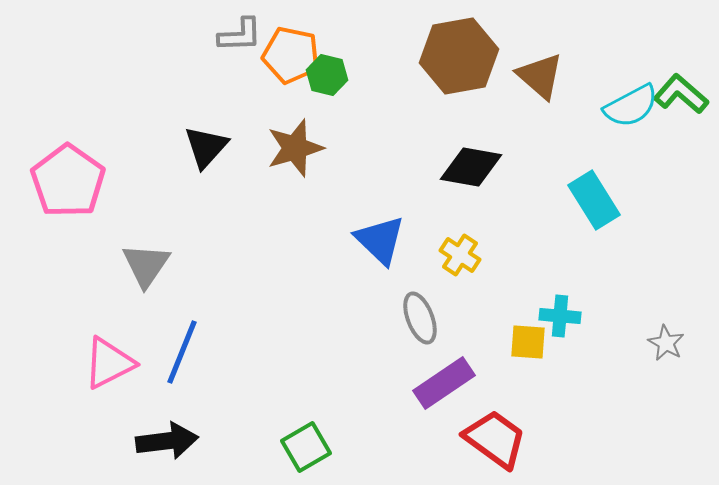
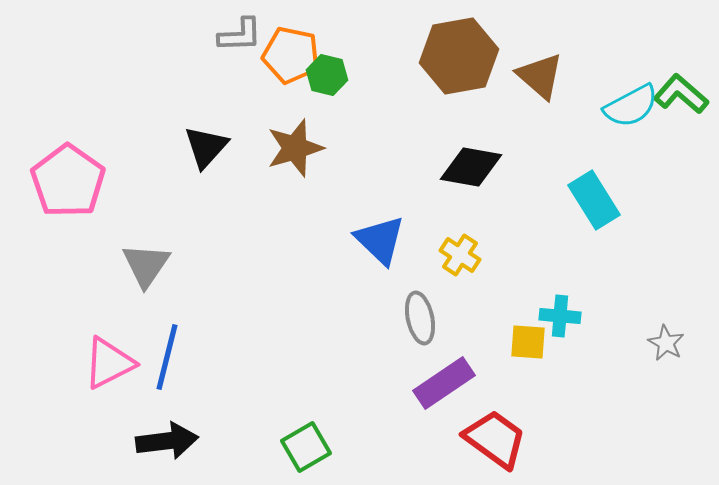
gray ellipse: rotated 9 degrees clockwise
blue line: moved 15 px left, 5 px down; rotated 8 degrees counterclockwise
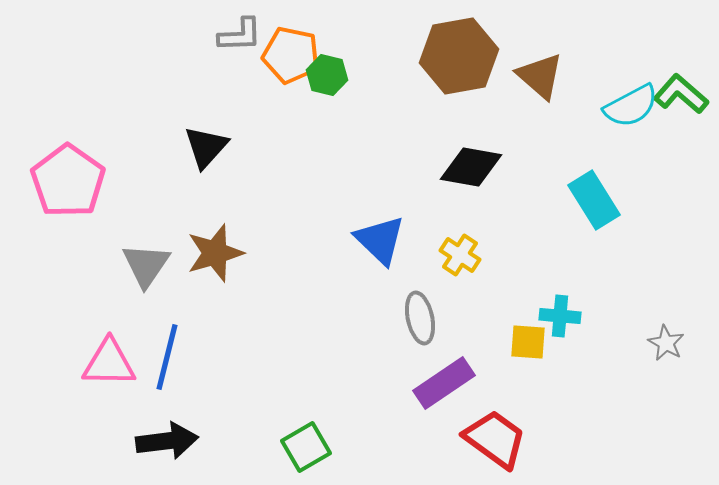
brown star: moved 80 px left, 105 px down
pink triangle: rotated 28 degrees clockwise
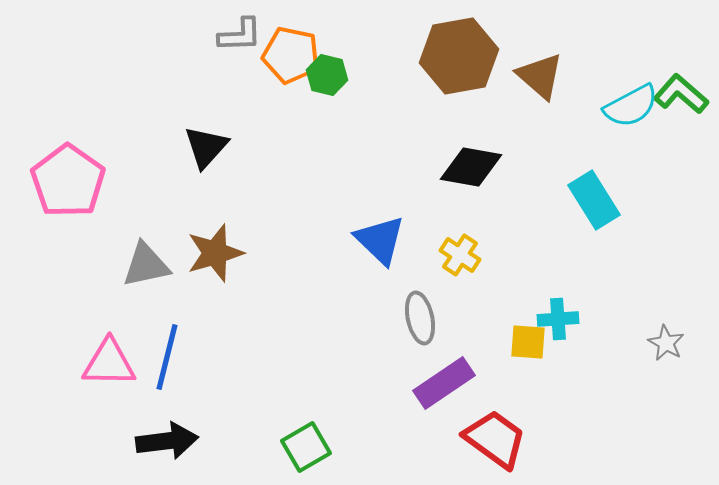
gray triangle: rotated 44 degrees clockwise
cyan cross: moved 2 px left, 3 px down; rotated 9 degrees counterclockwise
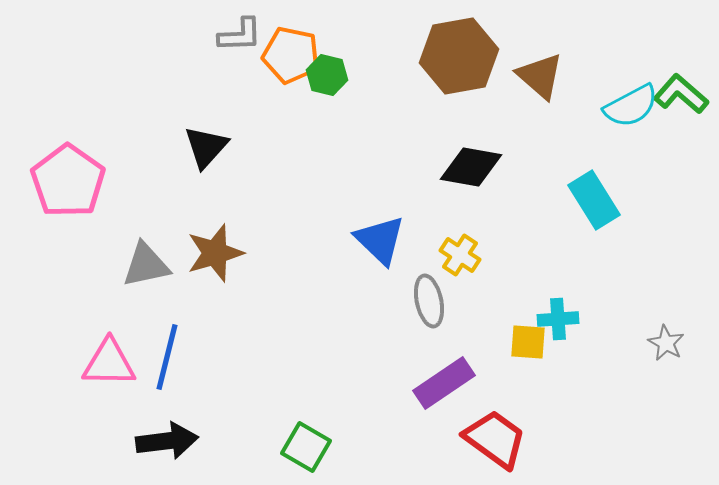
gray ellipse: moved 9 px right, 17 px up
green square: rotated 30 degrees counterclockwise
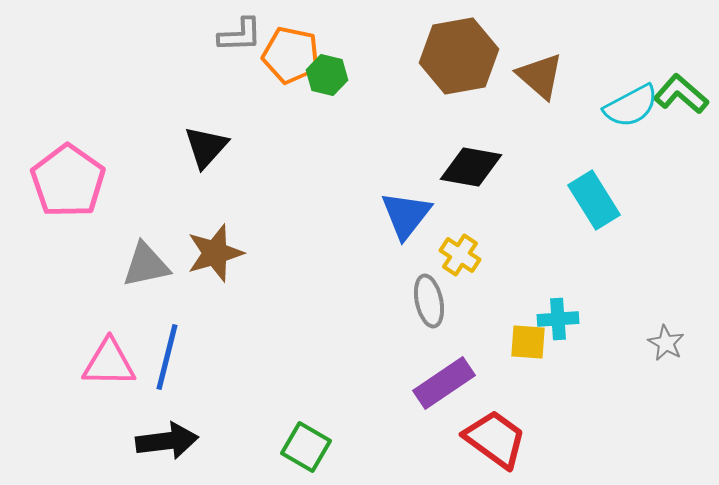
blue triangle: moved 26 px right, 25 px up; rotated 24 degrees clockwise
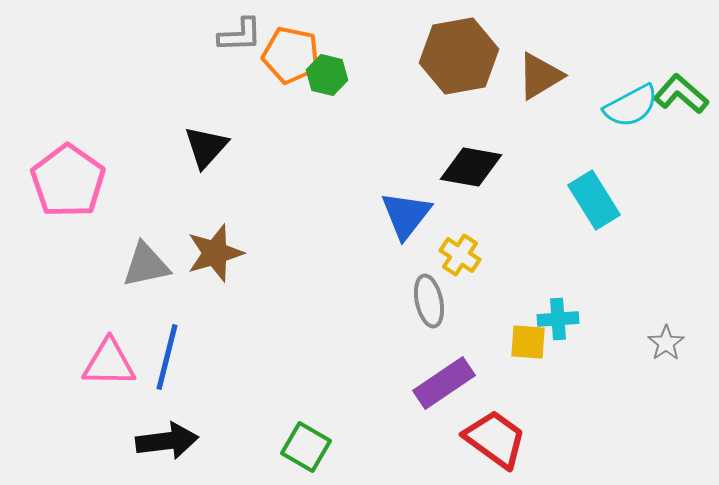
brown triangle: rotated 48 degrees clockwise
gray star: rotated 9 degrees clockwise
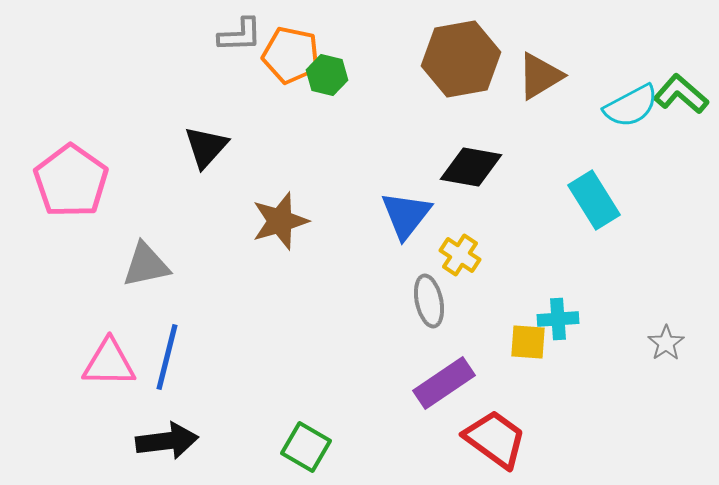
brown hexagon: moved 2 px right, 3 px down
pink pentagon: moved 3 px right
brown star: moved 65 px right, 32 px up
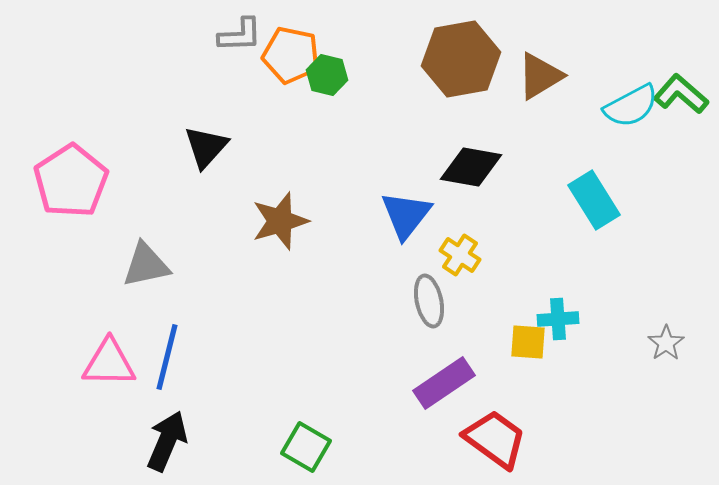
pink pentagon: rotated 4 degrees clockwise
black arrow: rotated 60 degrees counterclockwise
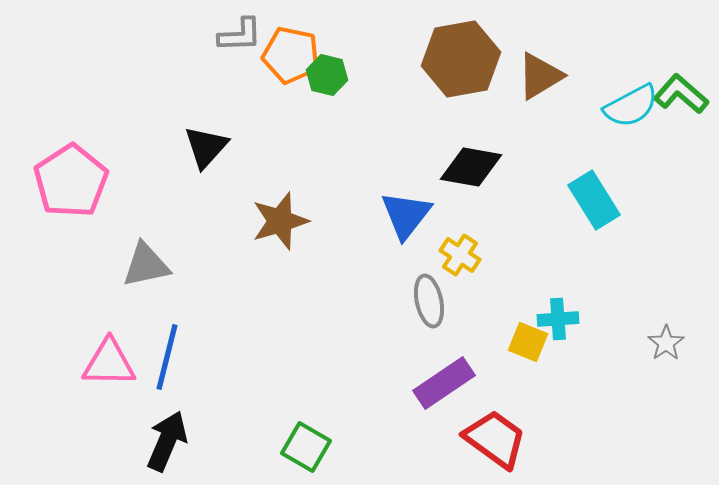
yellow square: rotated 18 degrees clockwise
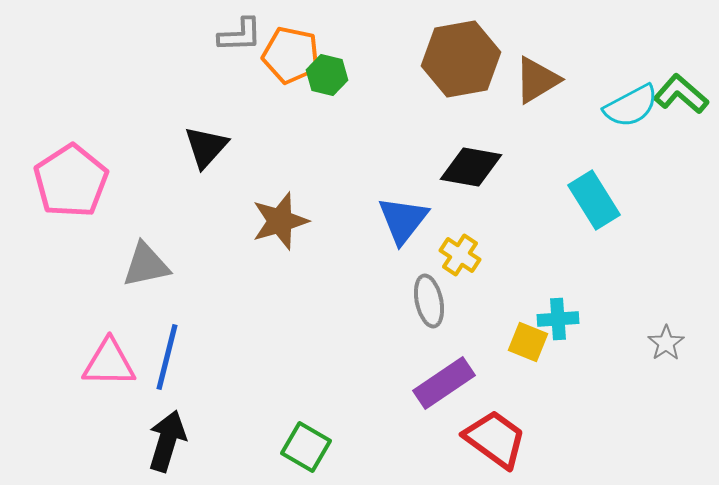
brown triangle: moved 3 px left, 4 px down
blue triangle: moved 3 px left, 5 px down
black arrow: rotated 6 degrees counterclockwise
